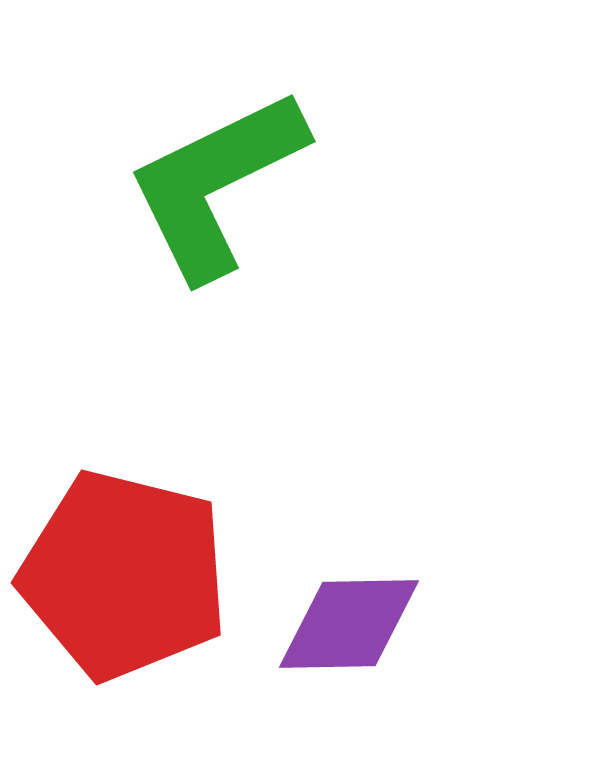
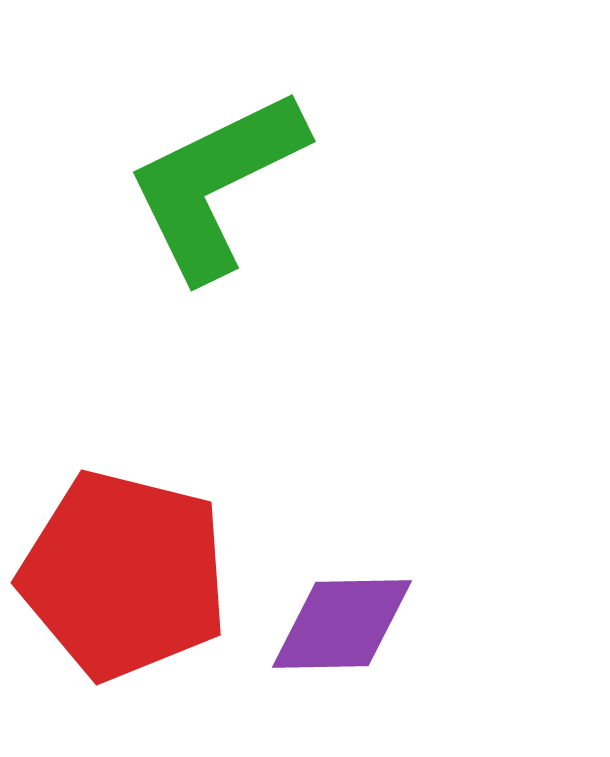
purple diamond: moved 7 px left
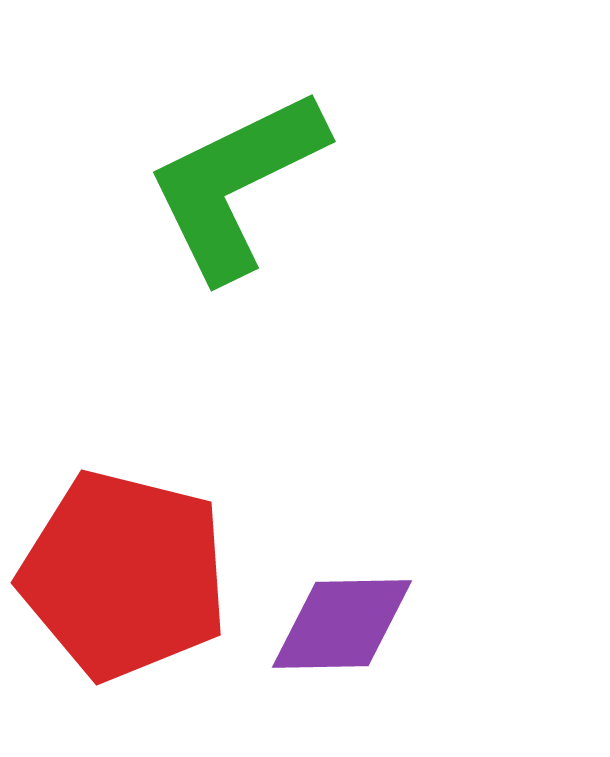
green L-shape: moved 20 px right
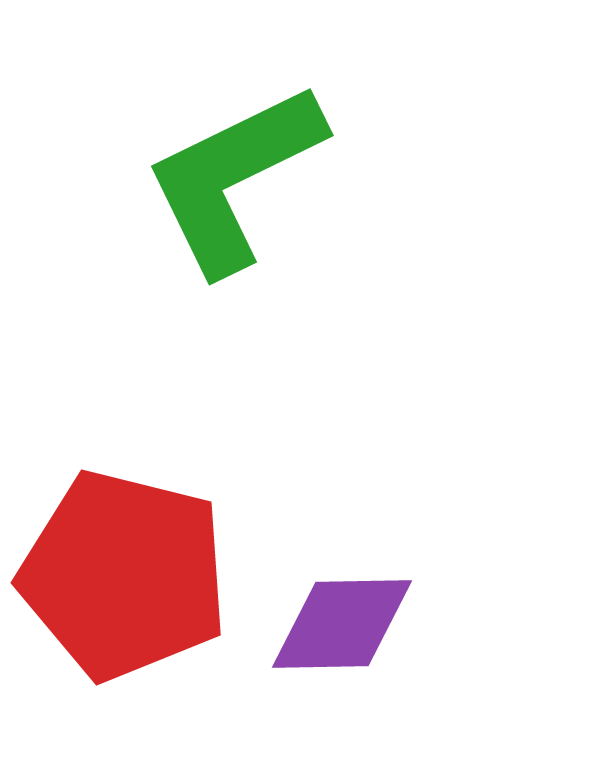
green L-shape: moved 2 px left, 6 px up
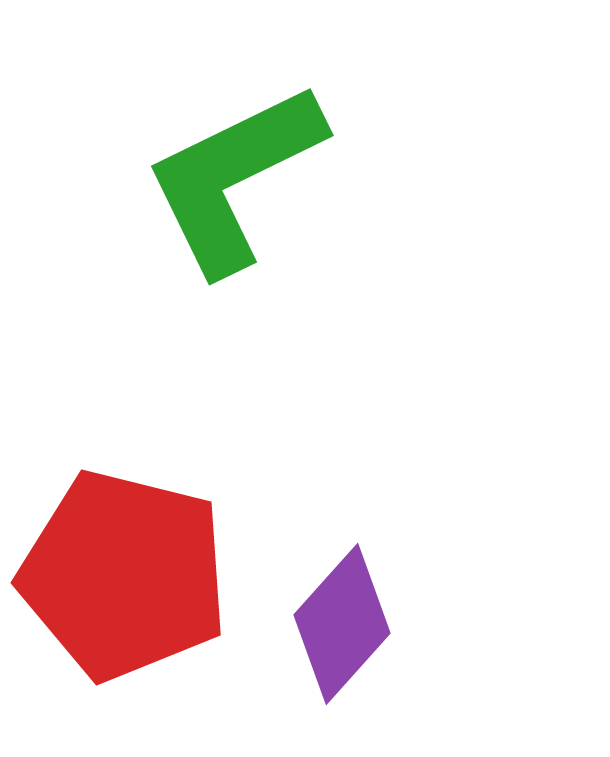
purple diamond: rotated 47 degrees counterclockwise
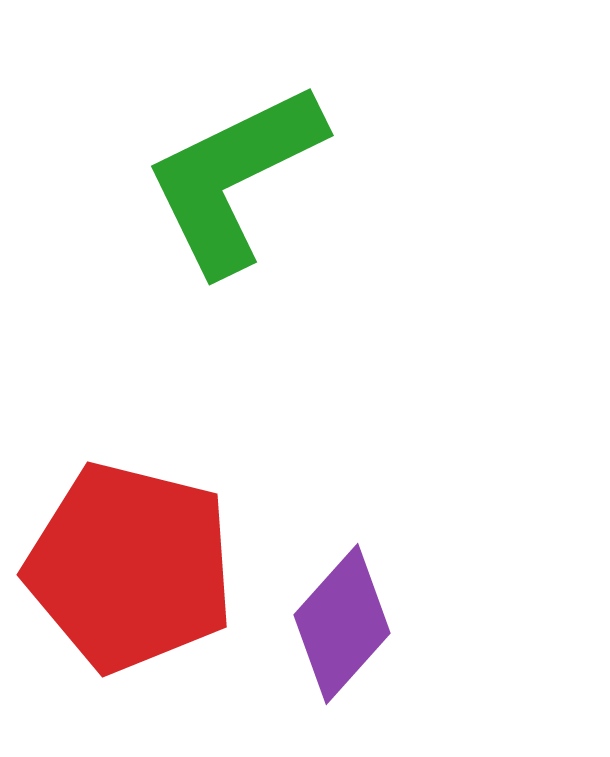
red pentagon: moved 6 px right, 8 px up
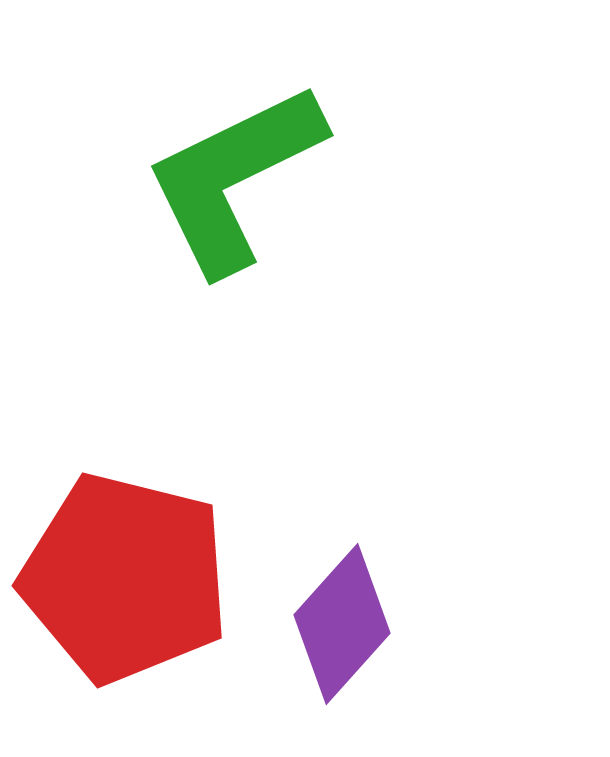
red pentagon: moved 5 px left, 11 px down
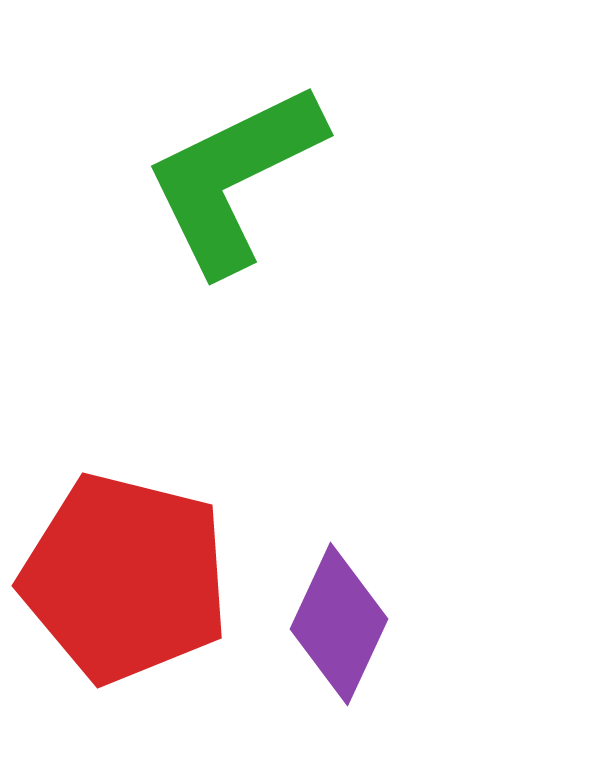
purple diamond: moved 3 px left; rotated 17 degrees counterclockwise
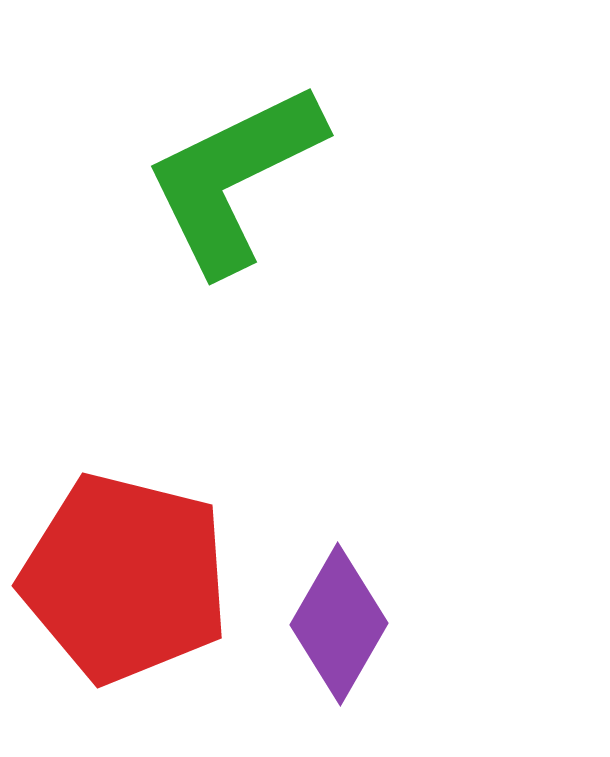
purple diamond: rotated 5 degrees clockwise
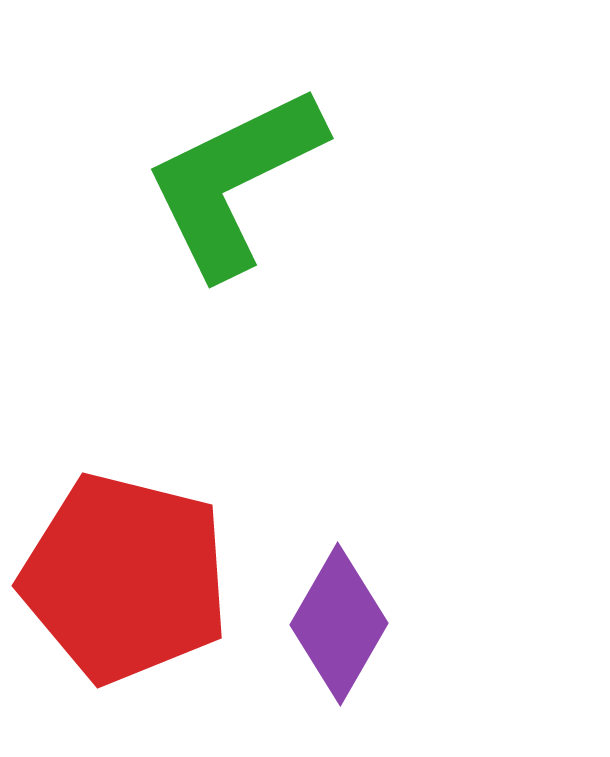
green L-shape: moved 3 px down
